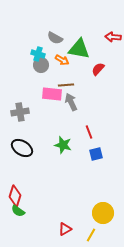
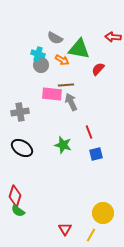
red triangle: rotated 32 degrees counterclockwise
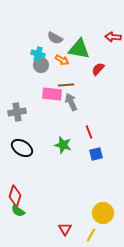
gray cross: moved 3 px left
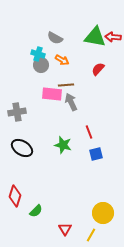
green triangle: moved 16 px right, 12 px up
green semicircle: moved 18 px right; rotated 80 degrees counterclockwise
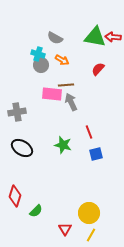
yellow circle: moved 14 px left
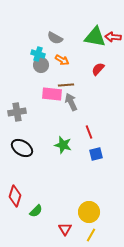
yellow circle: moved 1 px up
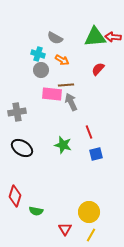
green triangle: rotated 15 degrees counterclockwise
gray circle: moved 5 px down
green semicircle: rotated 56 degrees clockwise
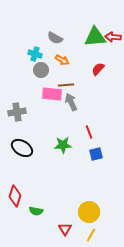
cyan cross: moved 3 px left
green star: rotated 18 degrees counterclockwise
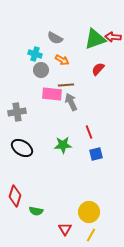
green triangle: moved 2 px down; rotated 15 degrees counterclockwise
